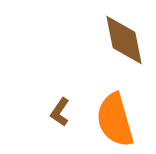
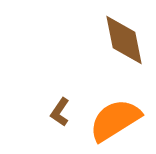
orange semicircle: rotated 74 degrees clockwise
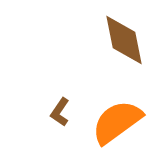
orange semicircle: moved 2 px right, 2 px down; rotated 4 degrees counterclockwise
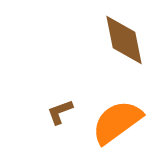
brown L-shape: rotated 36 degrees clockwise
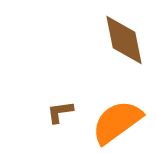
brown L-shape: rotated 12 degrees clockwise
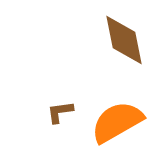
orange semicircle: rotated 6 degrees clockwise
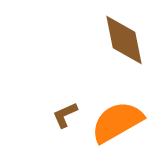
brown L-shape: moved 5 px right, 3 px down; rotated 16 degrees counterclockwise
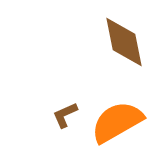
brown diamond: moved 2 px down
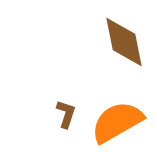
brown L-shape: moved 1 px right, 1 px up; rotated 132 degrees clockwise
